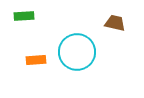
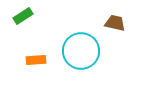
green rectangle: moved 1 px left; rotated 30 degrees counterclockwise
cyan circle: moved 4 px right, 1 px up
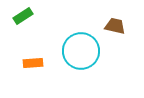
brown trapezoid: moved 3 px down
orange rectangle: moved 3 px left, 3 px down
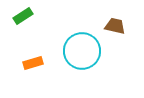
cyan circle: moved 1 px right
orange rectangle: rotated 12 degrees counterclockwise
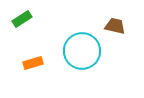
green rectangle: moved 1 px left, 3 px down
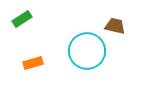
cyan circle: moved 5 px right
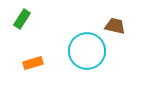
green rectangle: rotated 24 degrees counterclockwise
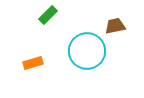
green rectangle: moved 26 px right, 4 px up; rotated 12 degrees clockwise
brown trapezoid: rotated 25 degrees counterclockwise
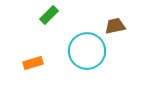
green rectangle: moved 1 px right
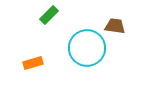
brown trapezoid: rotated 20 degrees clockwise
cyan circle: moved 3 px up
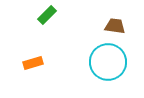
green rectangle: moved 2 px left
cyan circle: moved 21 px right, 14 px down
